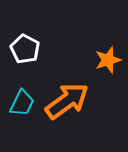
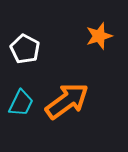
orange star: moved 9 px left, 24 px up
cyan trapezoid: moved 1 px left
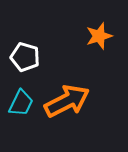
white pentagon: moved 8 px down; rotated 12 degrees counterclockwise
orange arrow: rotated 9 degrees clockwise
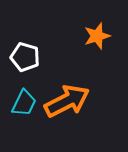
orange star: moved 2 px left
cyan trapezoid: moved 3 px right
